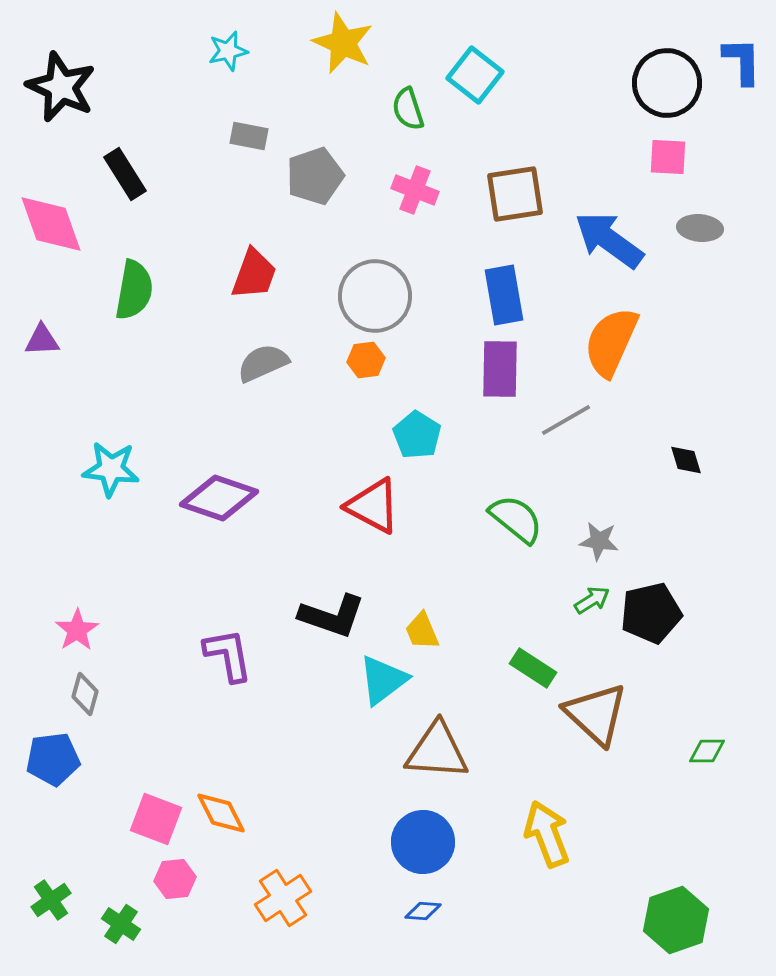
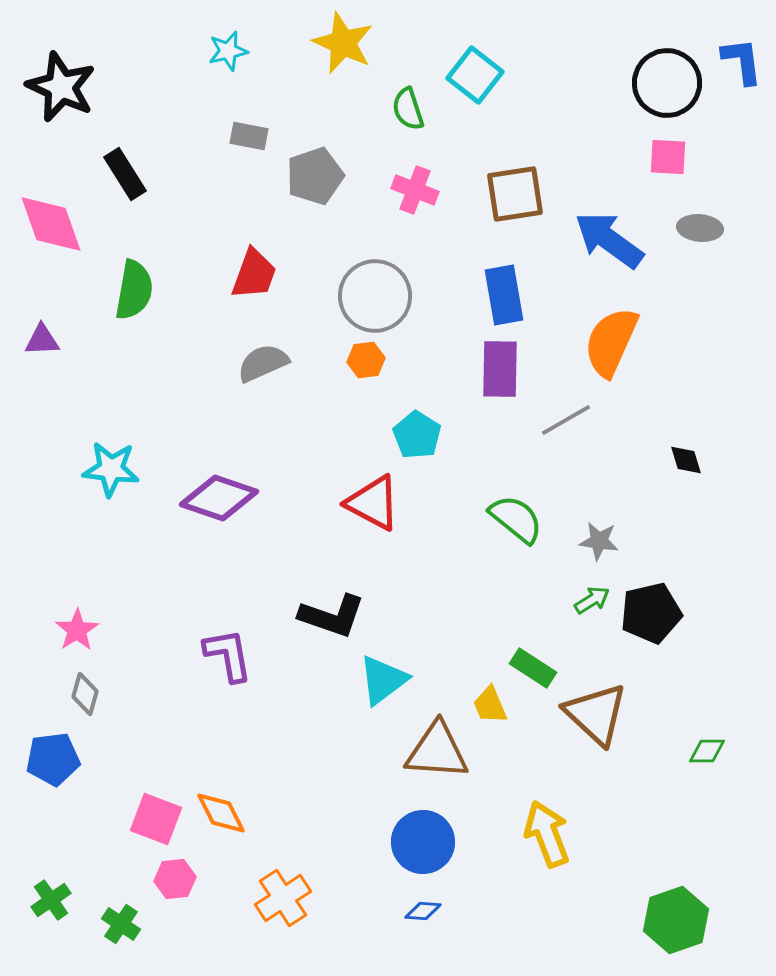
blue L-shape at (742, 61): rotated 6 degrees counterclockwise
red triangle at (373, 506): moved 3 px up
yellow trapezoid at (422, 631): moved 68 px right, 74 px down
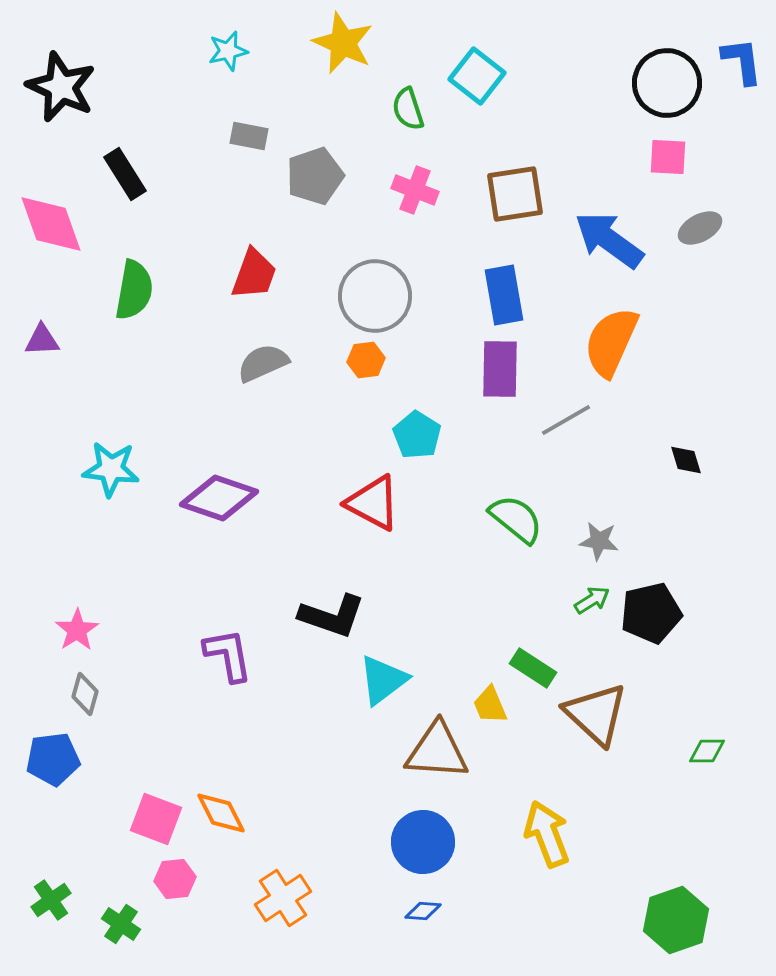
cyan square at (475, 75): moved 2 px right, 1 px down
gray ellipse at (700, 228): rotated 33 degrees counterclockwise
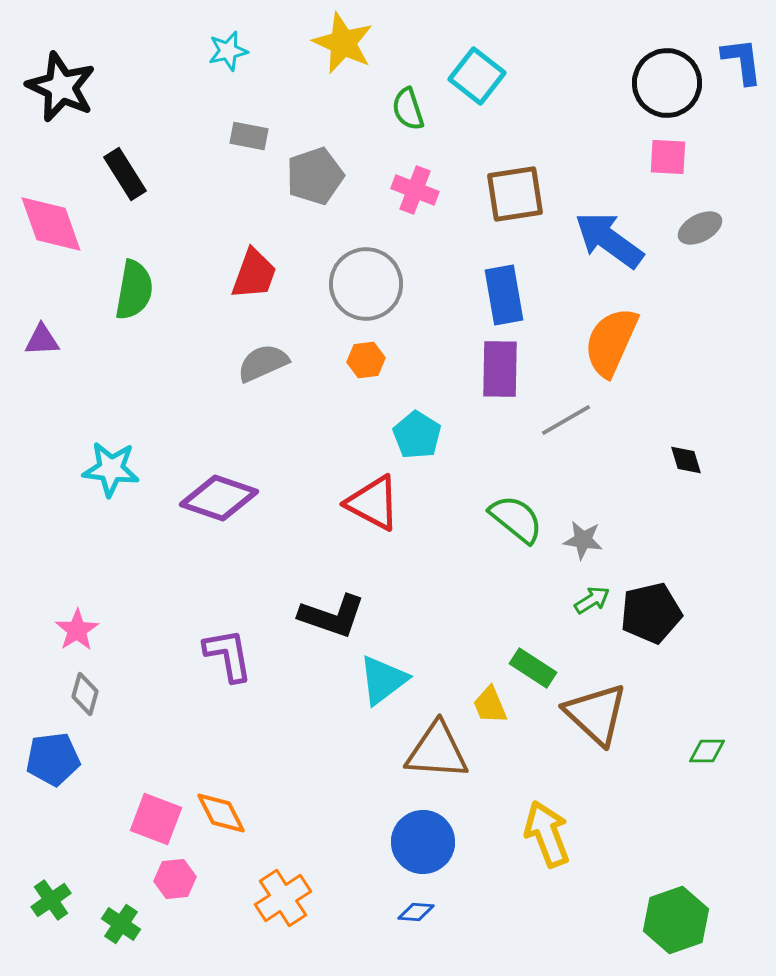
gray circle at (375, 296): moved 9 px left, 12 px up
gray star at (599, 541): moved 16 px left, 1 px up
blue diamond at (423, 911): moved 7 px left, 1 px down
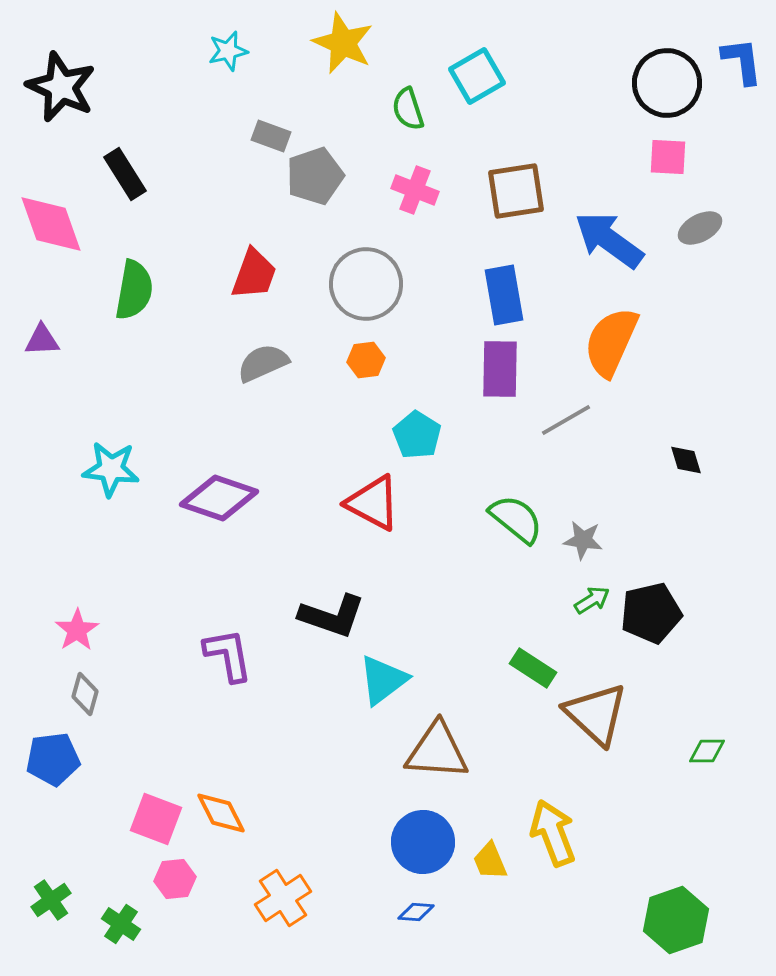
cyan square at (477, 76): rotated 22 degrees clockwise
gray rectangle at (249, 136): moved 22 px right; rotated 9 degrees clockwise
brown square at (515, 194): moved 1 px right, 3 px up
yellow trapezoid at (490, 705): moved 156 px down
yellow arrow at (547, 834): moved 6 px right, 1 px up
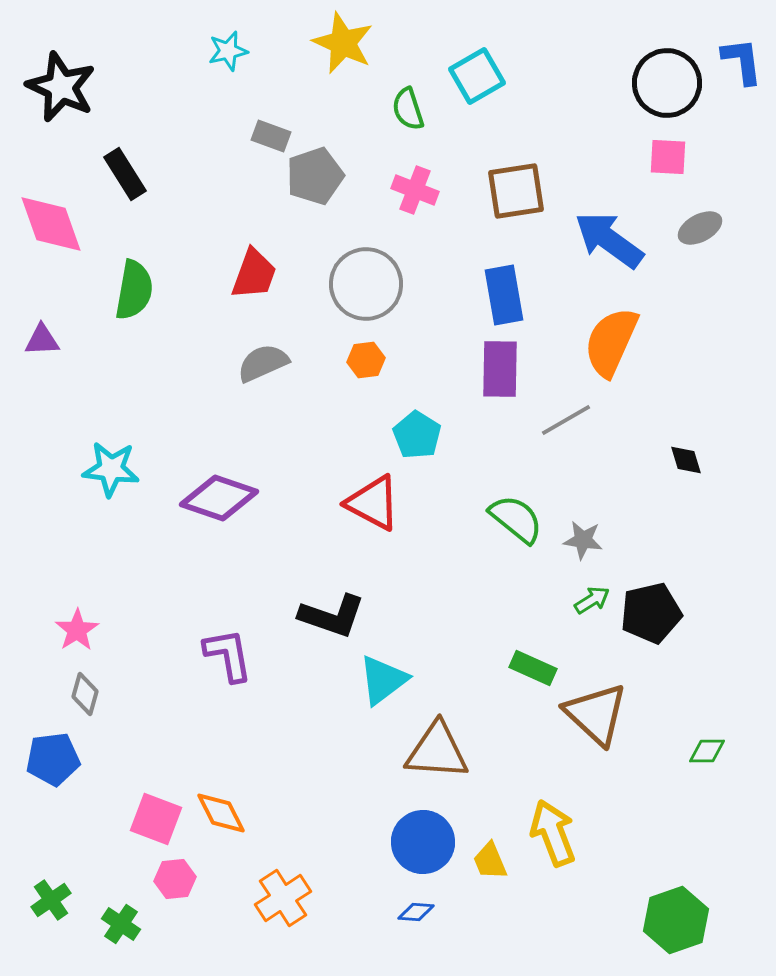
green rectangle at (533, 668): rotated 9 degrees counterclockwise
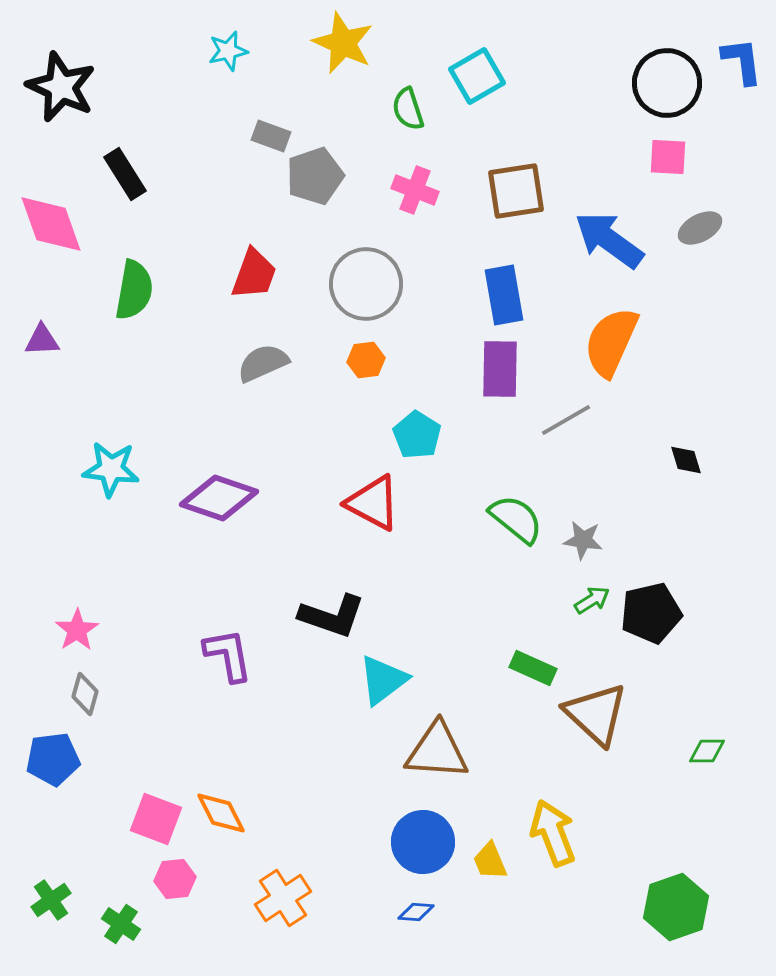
green hexagon at (676, 920): moved 13 px up
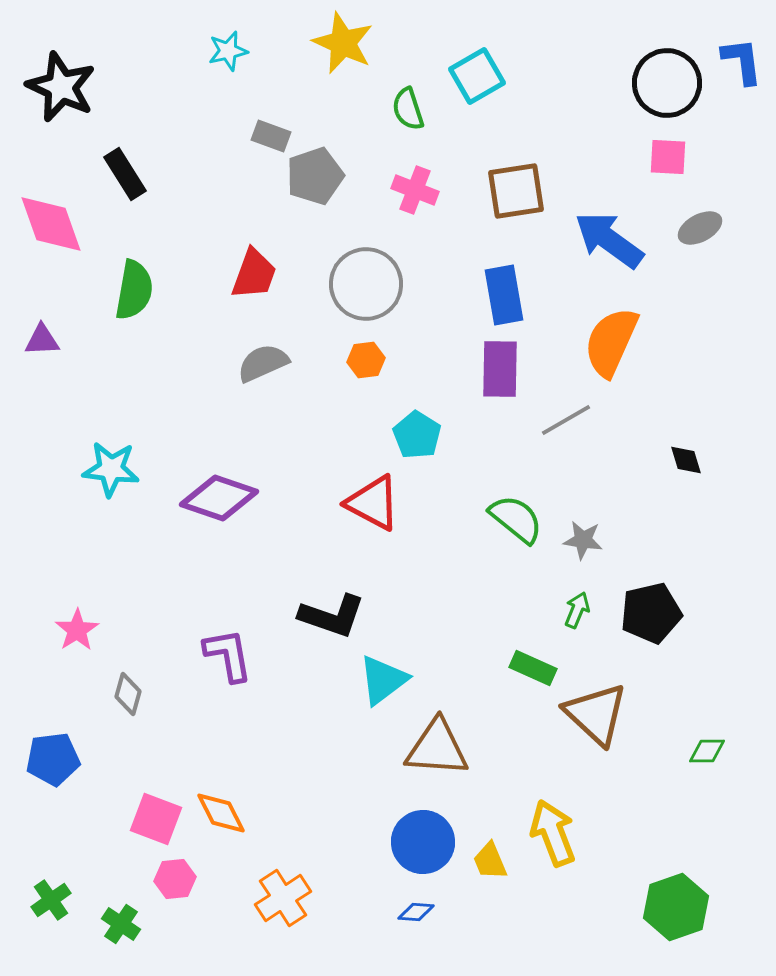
green arrow at (592, 600): moved 15 px left, 10 px down; rotated 36 degrees counterclockwise
gray diamond at (85, 694): moved 43 px right
brown triangle at (437, 751): moved 3 px up
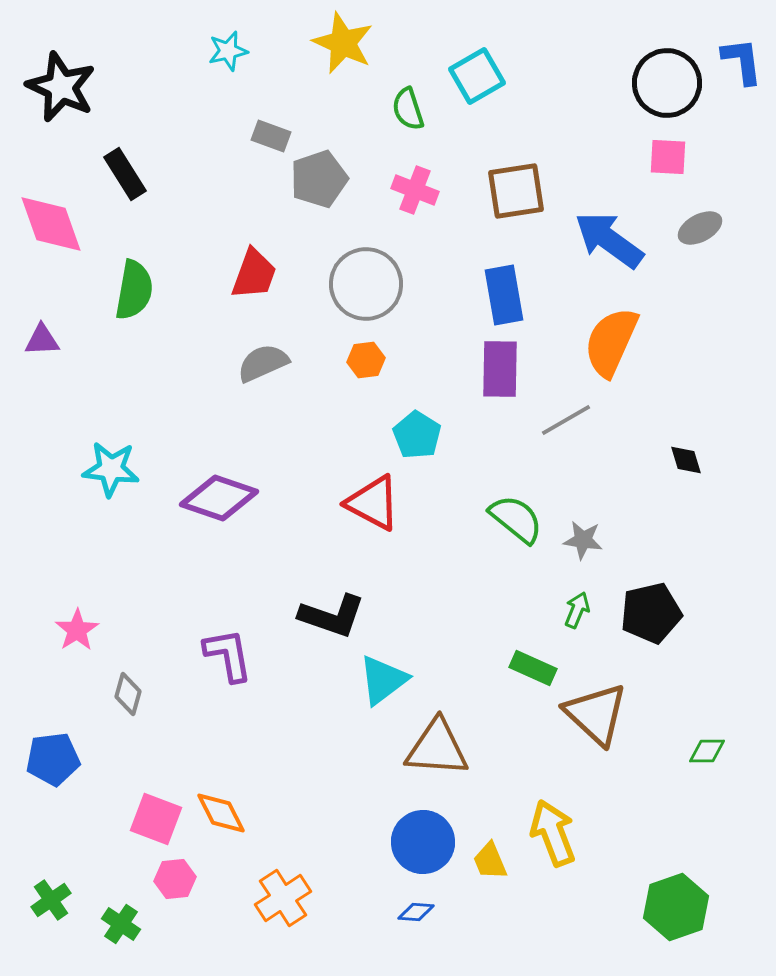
gray pentagon at (315, 176): moved 4 px right, 3 px down
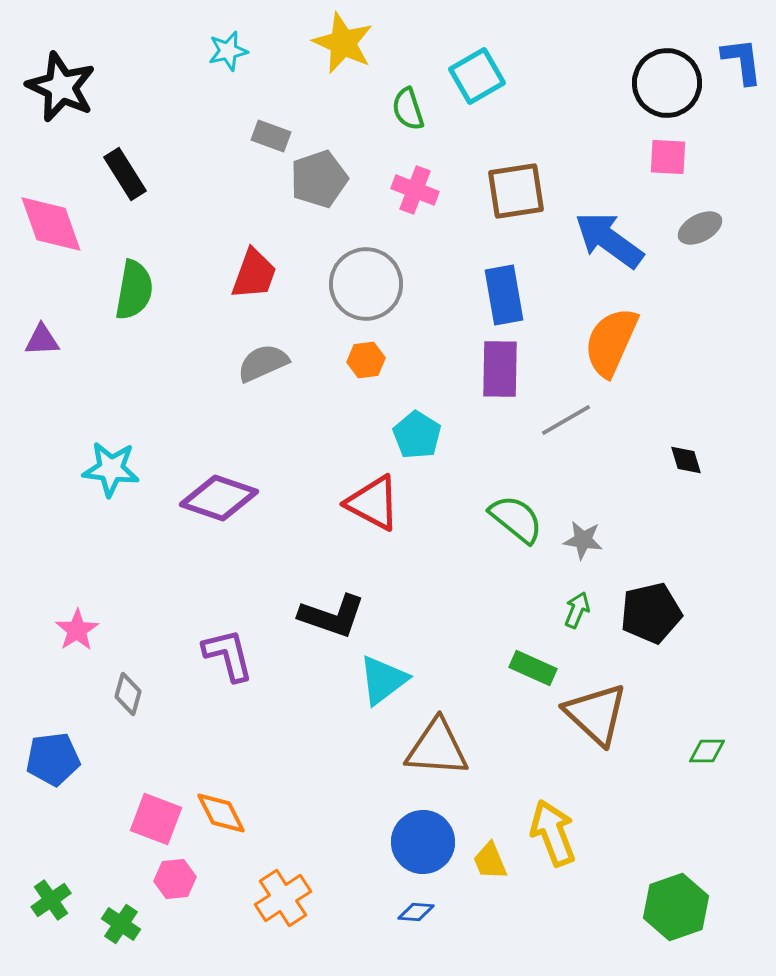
purple L-shape at (228, 655): rotated 4 degrees counterclockwise
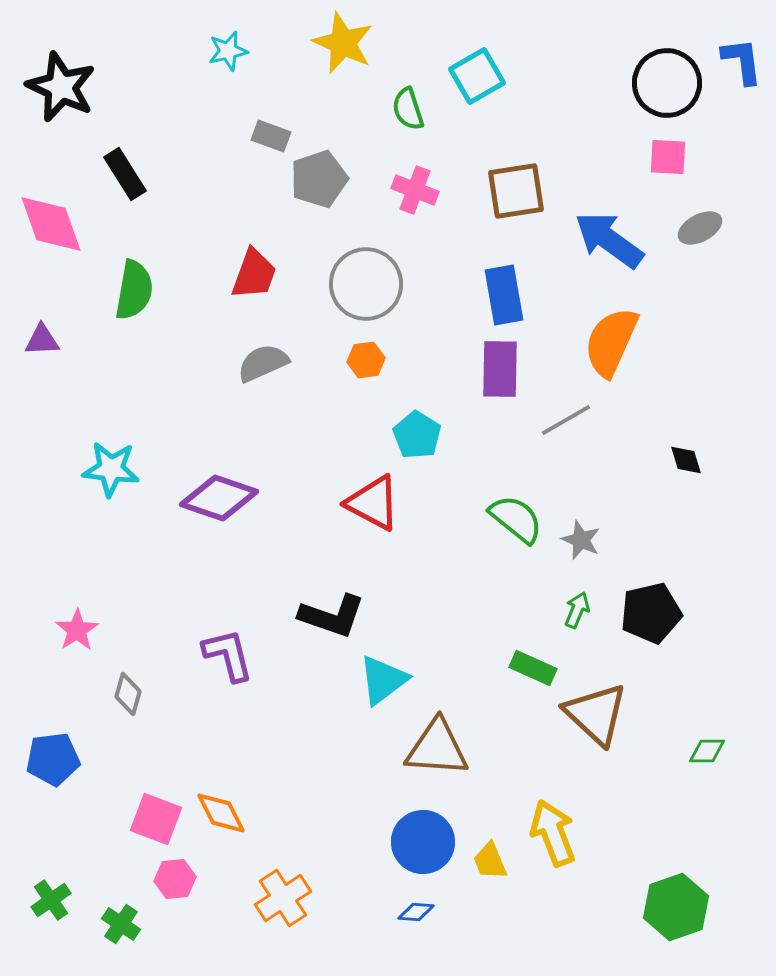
gray star at (583, 540): moved 2 px left; rotated 15 degrees clockwise
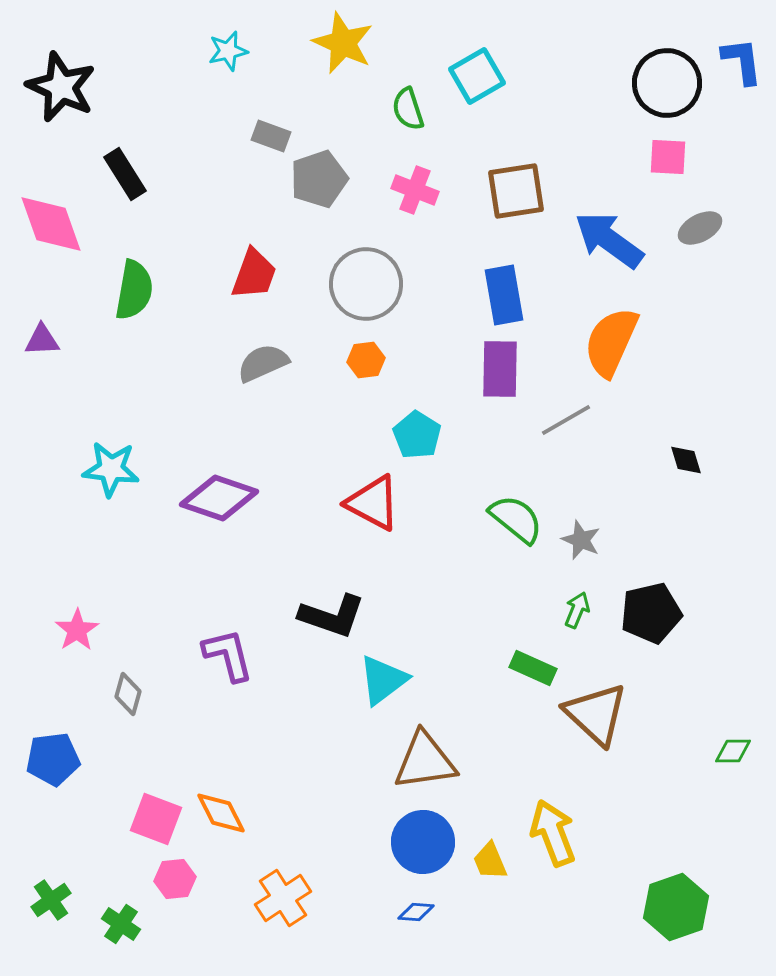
brown triangle at (437, 748): moved 12 px left, 13 px down; rotated 12 degrees counterclockwise
green diamond at (707, 751): moved 26 px right
